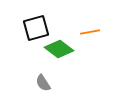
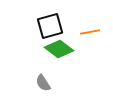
black square: moved 14 px right, 2 px up
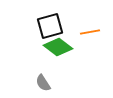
green diamond: moved 1 px left, 2 px up
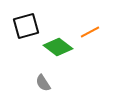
black square: moved 24 px left
orange line: rotated 18 degrees counterclockwise
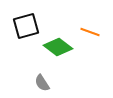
orange line: rotated 48 degrees clockwise
gray semicircle: moved 1 px left
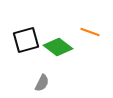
black square: moved 14 px down
gray semicircle: rotated 120 degrees counterclockwise
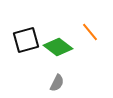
orange line: rotated 30 degrees clockwise
gray semicircle: moved 15 px right
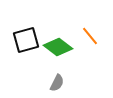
orange line: moved 4 px down
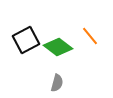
black square: rotated 12 degrees counterclockwise
gray semicircle: rotated 12 degrees counterclockwise
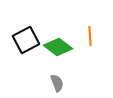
orange line: rotated 36 degrees clockwise
gray semicircle: rotated 36 degrees counterclockwise
